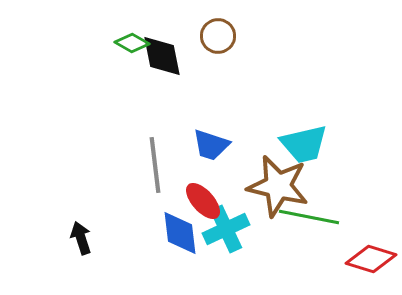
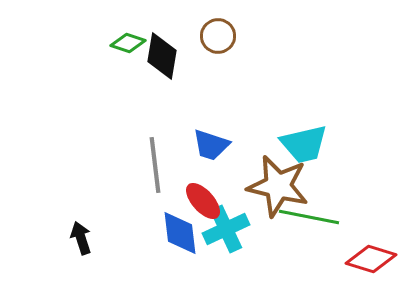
green diamond: moved 4 px left; rotated 12 degrees counterclockwise
black diamond: rotated 21 degrees clockwise
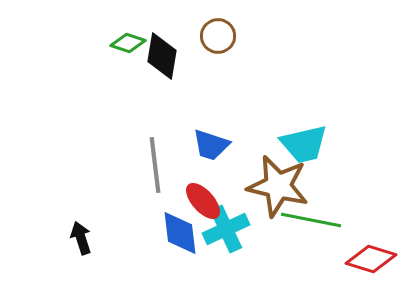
green line: moved 2 px right, 3 px down
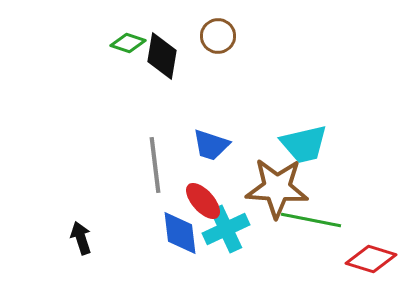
brown star: moved 1 px left, 2 px down; rotated 10 degrees counterclockwise
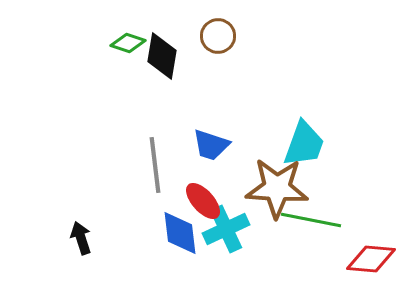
cyan trapezoid: rotated 57 degrees counterclockwise
red diamond: rotated 12 degrees counterclockwise
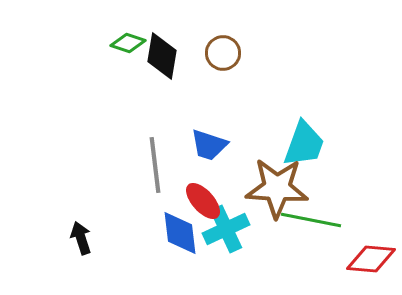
brown circle: moved 5 px right, 17 px down
blue trapezoid: moved 2 px left
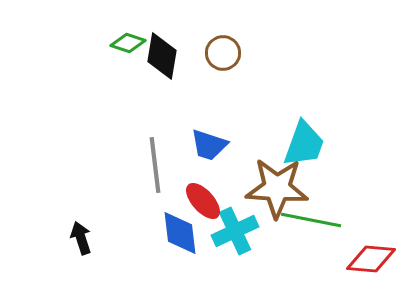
cyan cross: moved 9 px right, 2 px down
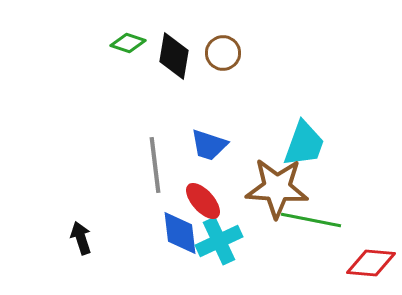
black diamond: moved 12 px right
cyan cross: moved 16 px left, 10 px down
red diamond: moved 4 px down
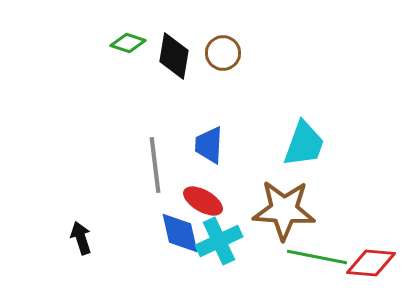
blue trapezoid: rotated 75 degrees clockwise
brown star: moved 7 px right, 22 px down
red ellipse: rotated 18 degrees counterclockwise
green line: moved 6 px right, 37 px down
blue diamond: rotated 6 degrees counterclockwise
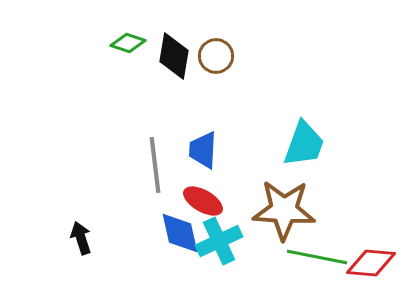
brown circle: moved 7 px left, 3 px down
blue trapezoid: moved 6 px left, 5 px down
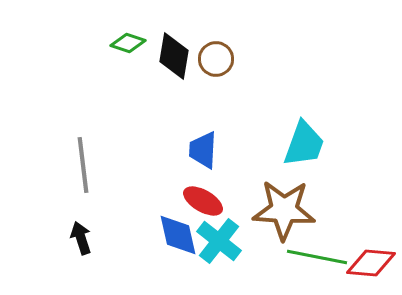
brown circle: moved 3 px down
gray line: moved 72 px left
blue diamond: moved 2 px left, 2 px down
cyan cross: rotated 27 degrees counterclockwise
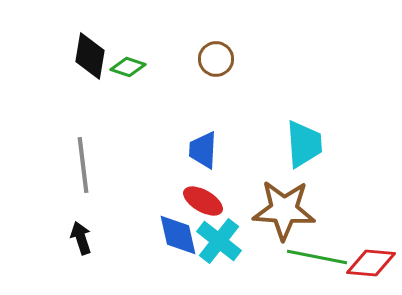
green diamond: moved 24 px down
black diamond: moved 84 px left
cyan trapezoid: rotated 24 degrees counterclockwise
